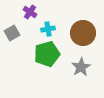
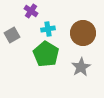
purple cross: moved 1 px right, 1 px up
gray square: moved 2 px down
green pentagon: moved 1 px left; rotated 25 degrees counterclockwise
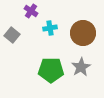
cyan cross: moved 2 px right, 1 px up
gray square: rotated 21 degrees counterclockwise
green pentagon: moved 5 px right, 16 px down; rotated 30 degrees counterclockwise
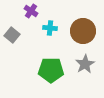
cyan cross: rotated 16 degrees clockwise
brown circle: moved 2 px up
gray star: moved 4 px right, 3 px up
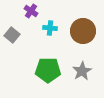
gray star: moved 3 px left, 7 px down
green pentagon: moved 3 px left
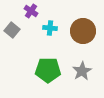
gray square: moved 5 px up
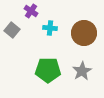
brown circle: moved 1 px right, 2 px down
